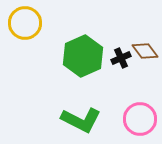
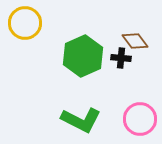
brown diamond: moved 10 px left, 10 px up
black cross: rotated 30 degrees clockwise
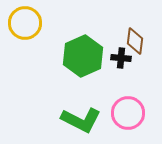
brown diamond: rotated 44 degrees clockwise
pink circle: moved 12 px left, 6 px up
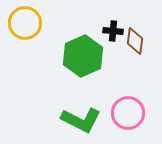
black cross: moved 8 px left, 27 px up
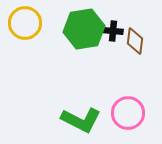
green hexagon: moved 1 px right, 27 px up; rotated 15 degrees clockwise
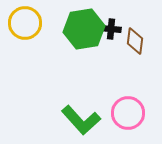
black cross: moved 2 px left, 2 px up
green L-shape: rotated 21 degrees clockwise
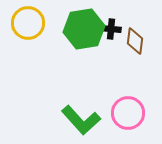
yellow circle: moved 3 px right
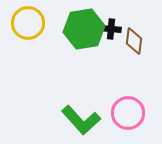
brown diamond: moved 1 px left
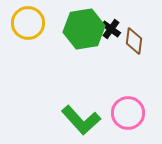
black cross: rotated 30 degrees clockwise
